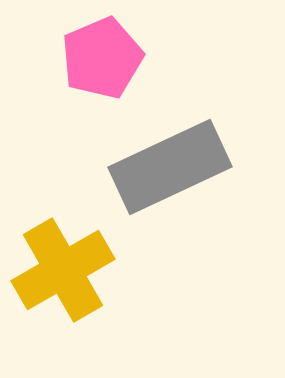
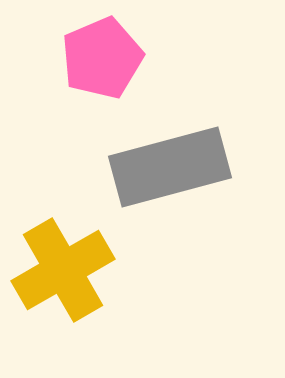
gray rectangle: rotated 10 degrees clockwise
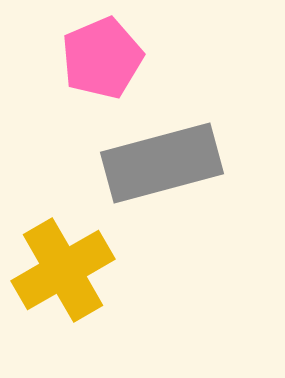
gray rectangle: moved 8 px left, 4 px up
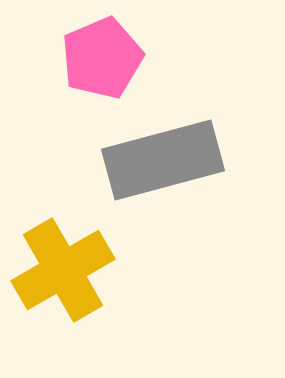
gray rectangle: moved 1 px right, 3 px up
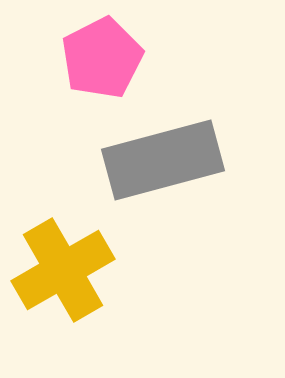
pink pentagon: rotated 4 degrees counterclockwise
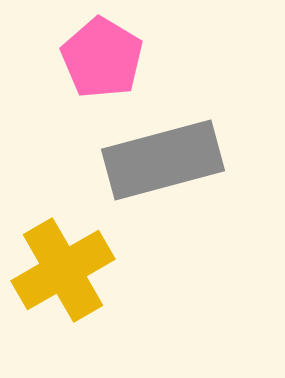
pink pentagon: rotated 14 degrees counterclockwise
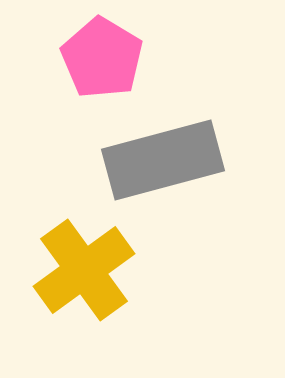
yellow cross: moved 21 px right; rotated 6 degrees counterclockwise
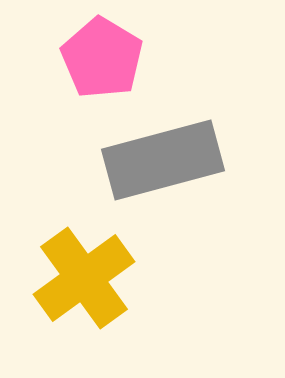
yellow cross: moved 8 px down
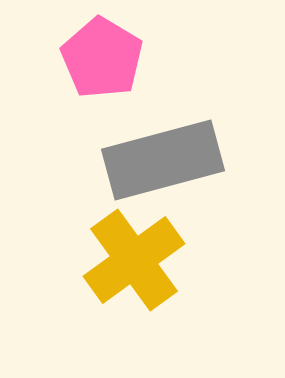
yellow cross: moved 50 px right, 18 px up
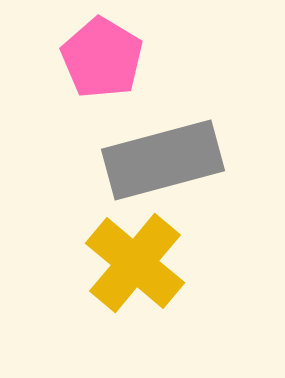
yellow cross: moved 1 px right, 3 px down; rotated 14 degrees counterclockwise
